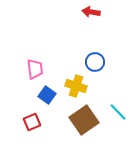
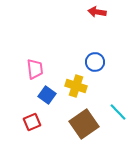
red arrow: moved 6 px right
brown square: moved 4 px down
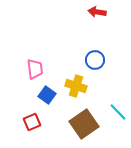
blue circle: moved 2 px up
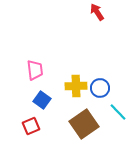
red arrow: rotated 48 degrees clockwise
blue circle: moved 5 px right, 28 px down
pink trapezoid: moved 1 px down
yellow cross: rotated 20 degrees counterclockwise
blue square: moved 5 px left, 5 px down
red square: moved 1 px left, 4 px down
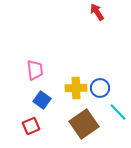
yellow cross: moved 2 px down
